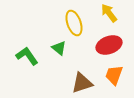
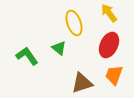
red ellipse: rotated 45 degrees counterclockwise
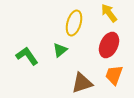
yellow ellipse: rotated 35 degrees clockwise
green triangle: moved 1 px right, 2 px down; rotated 42 degrees clockwise
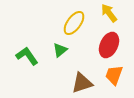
yellow ellipse: rotated 20 degrees clockwise
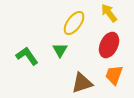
green triangle: rotated 21 degrees counterclockwise
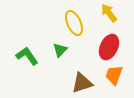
yellow ellipse: rotated 60 degrees counterclockwise
red ellipse: moved 2 px down
green triangle: rotated 14 degrees clockwise
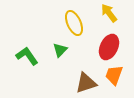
brown triangle: moved 4 px right
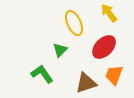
red ellipse: moved 5 px left; rotated 20 degrees clockwise
green L-shape: moved 15 px right, 18 px down
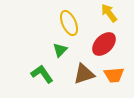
yellow ellipse: moved 5 px left
red ellipse: moved 3 px up
orange trapezoid: rotated 115 degrees counterclockwise
brown triangle: moved 2 px left, 9 px up
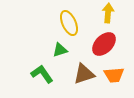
yellow arrow: moved 1 px left; rotated 42 degrees clockwise
green triangle: rotated 28 degrees clockwise
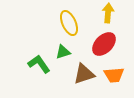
green triangle: moved 3 px right, 2 px down
green L-shape: moved 3 px left, 10 px up
